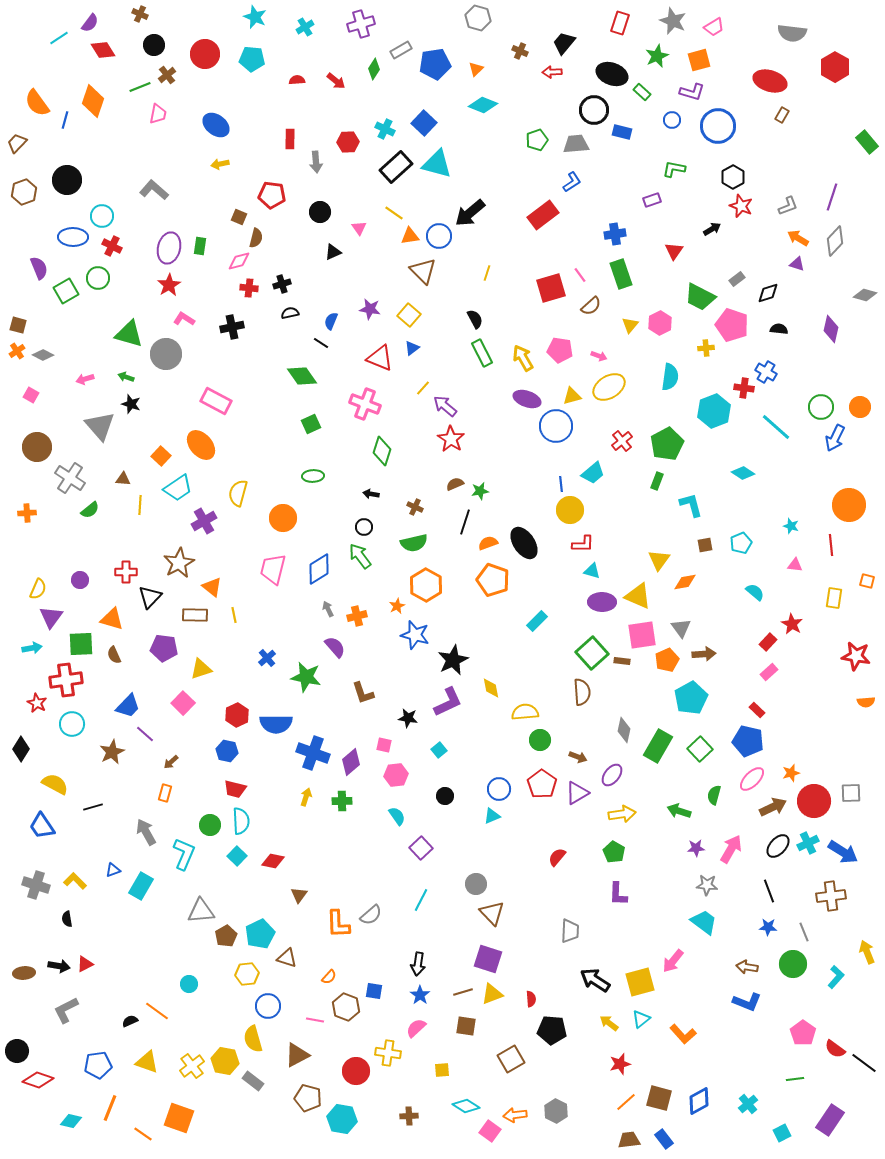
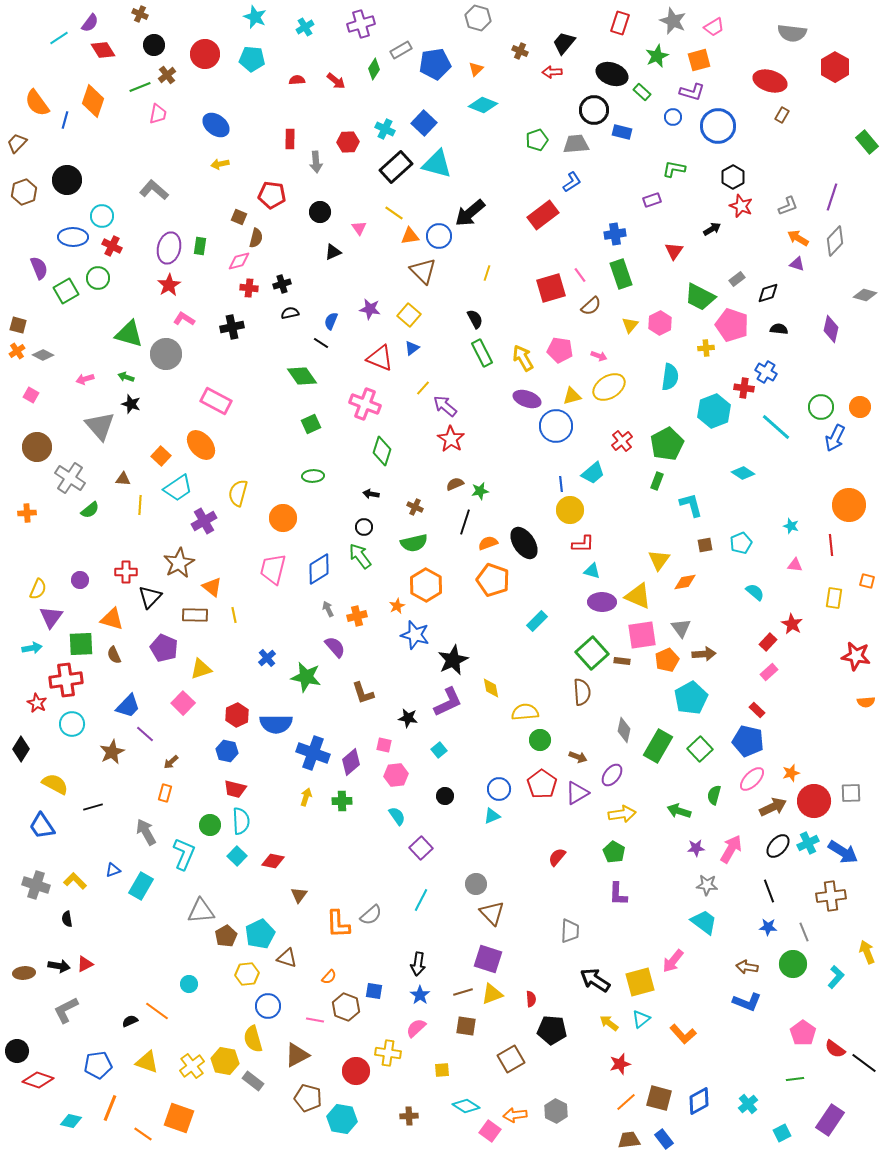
blue circle at (672, 120): moved 1 px right, 3 px up
purple pentagon at (164, 648): rotated 16 degrees clockwise
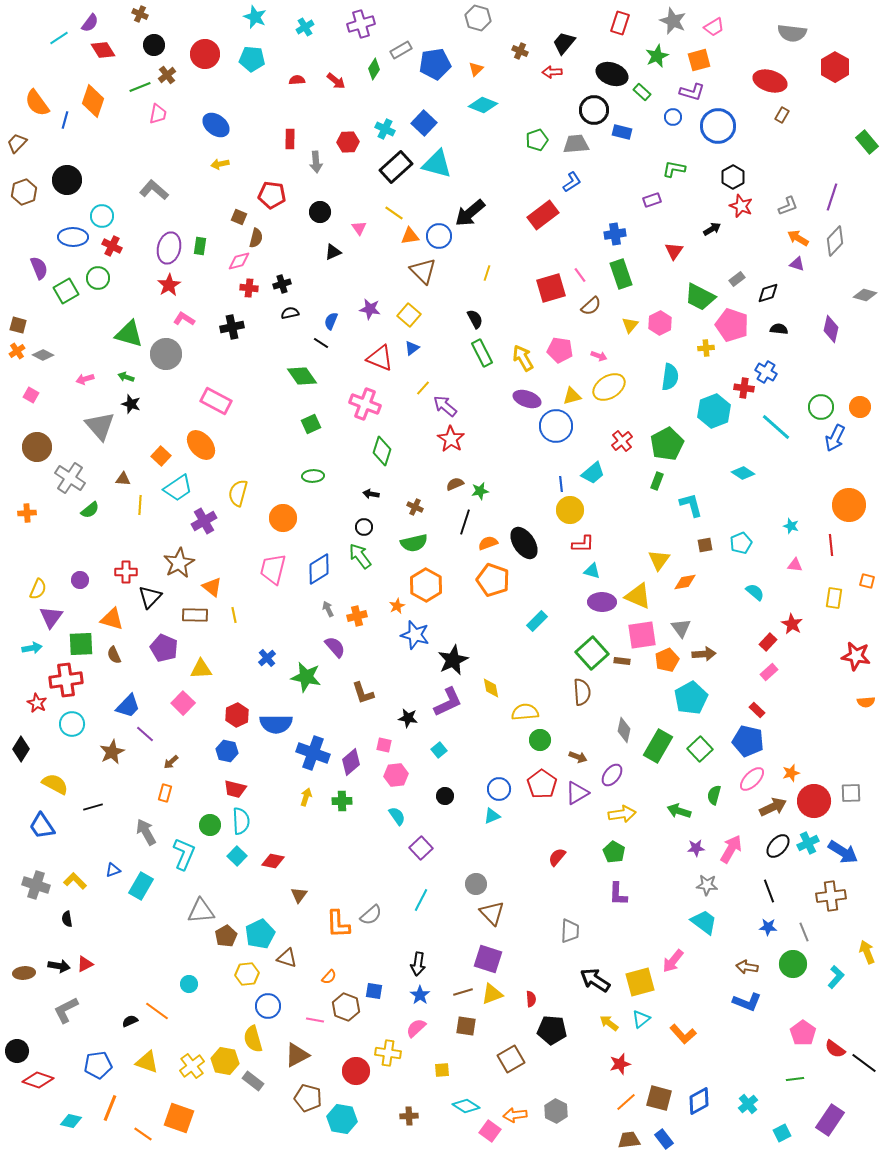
yellow triangle at (201, 669): rotated 15 degrees clockwise
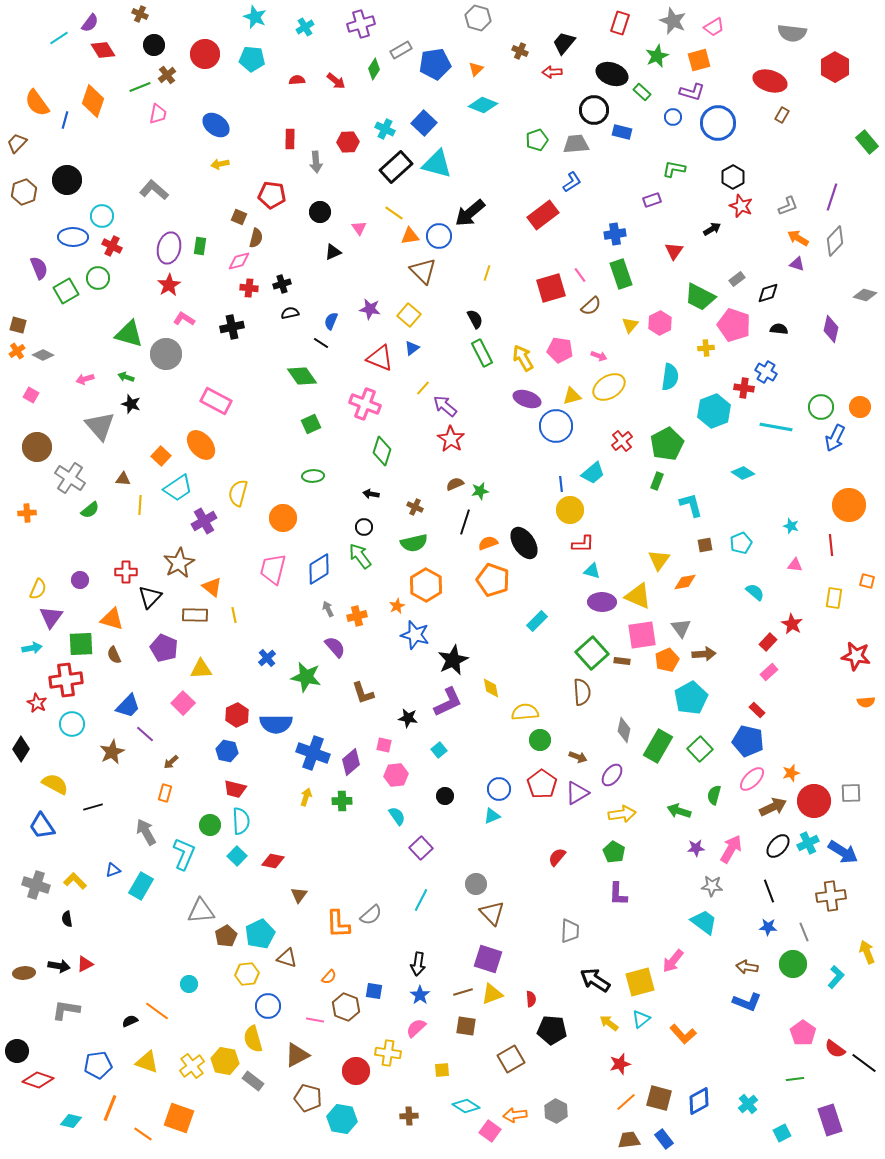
blue circle at (718, 126): moved 3 px up
pink pentagon at (732, 325): moved 2 px right
cyan line at (776, 427): rotated 32 degrees counterclockwise
gray star at (707, 885): moved 5 px right, 1 px down
gray L-shape at (66, 1010): rotated 36 degrees clockwise
purple rectangle at (830, 1120): rotated 52 degrees counterclockwise
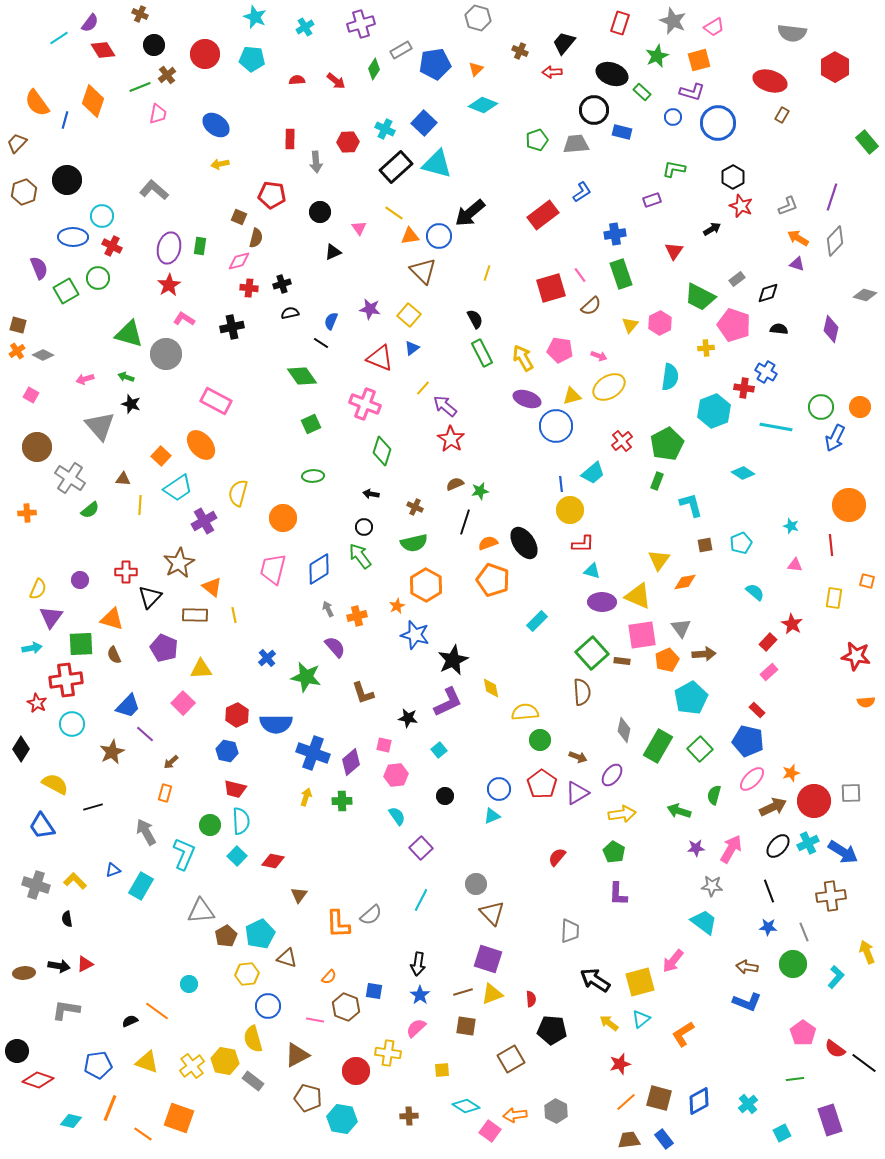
blue L-shape at (572, 182): moved 10 px right, 10 px down
orange L-shape at (683, 1034): rotated 100 degrees clockwise
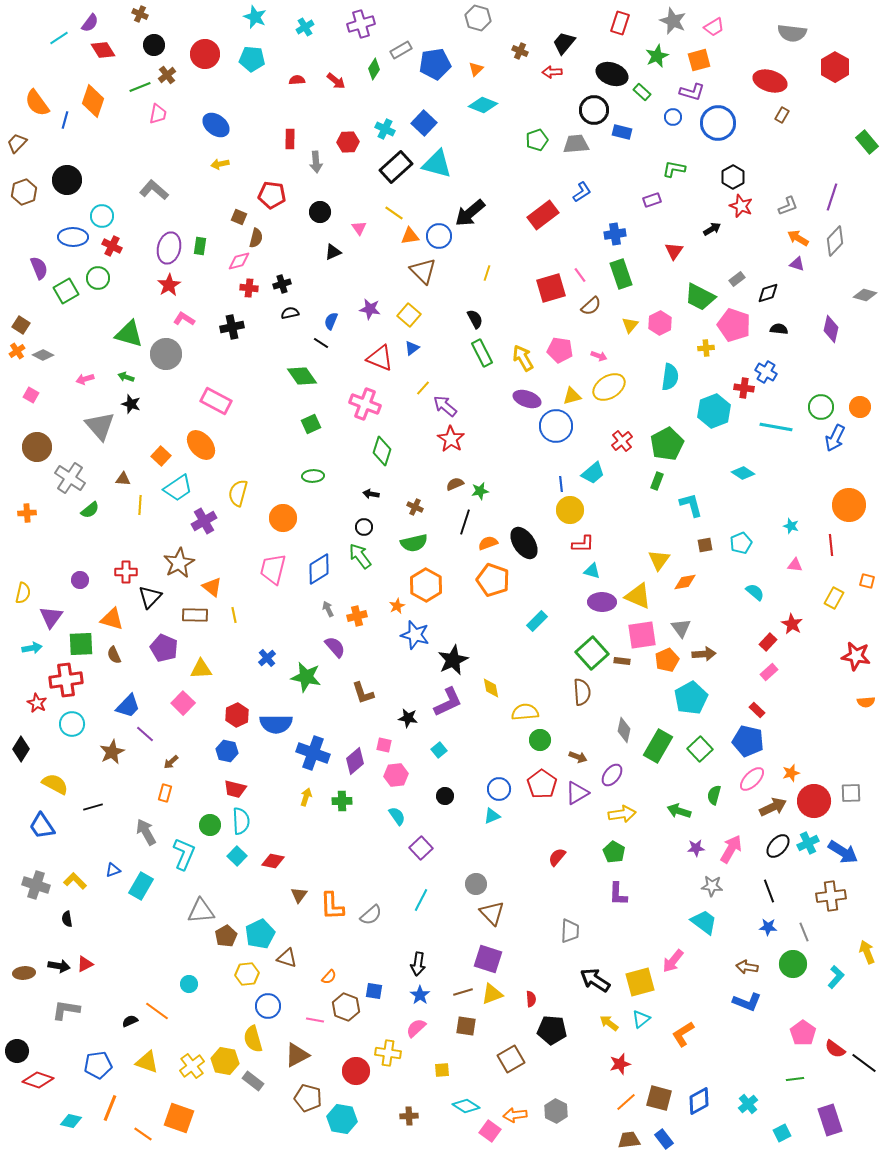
brown square at (18, 325): moved 3 px right; rotated 18 degrees clockwise
yellow semicircle at (38, 589): moved 15 px left, 4 px down; rotated 10 degrees counterclockwise
yellow rectangle at (834, 598): rotated 20 degrees clockwise
purple diamond at (351, 762): moved 4 px right, 1 px up
orange L-shape at (338, 924): moved 6 px left, 18 px up
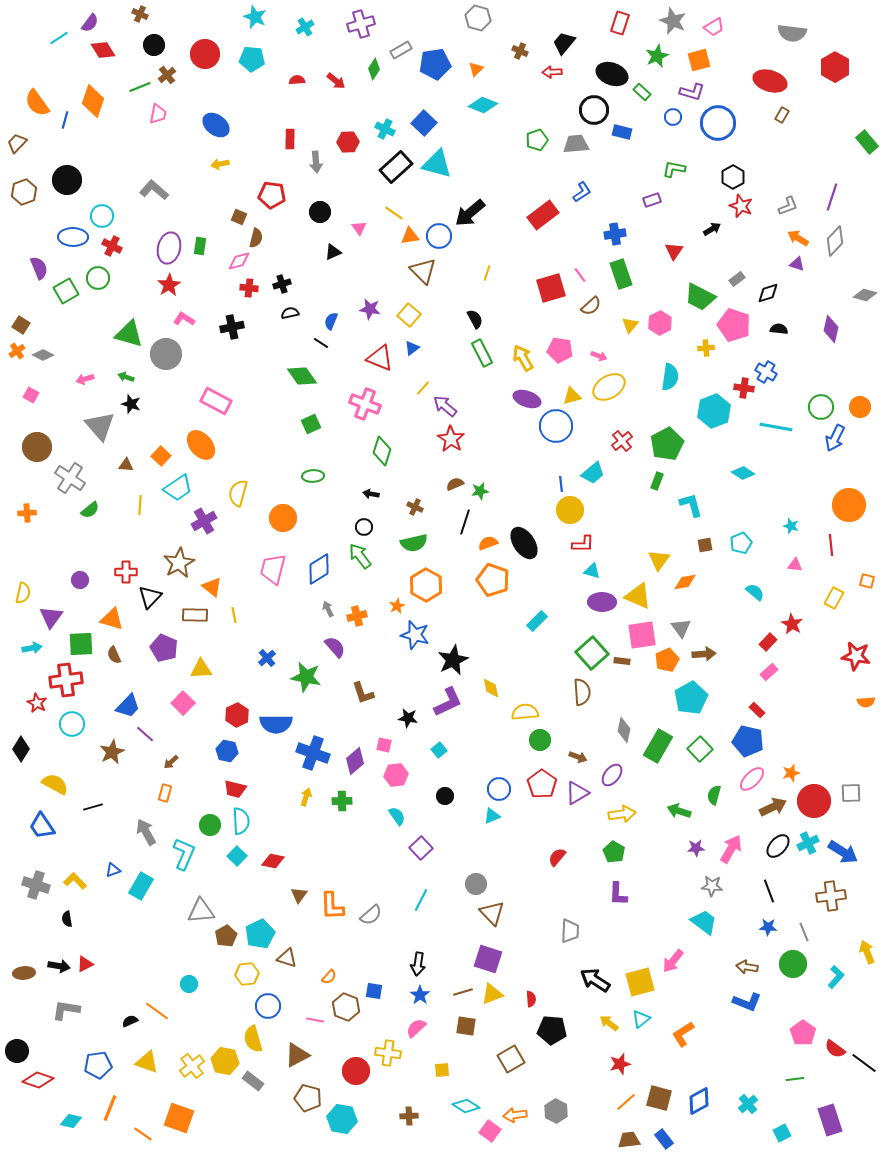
brown triangle at (123, 479): moved 3 px right, 14 px up
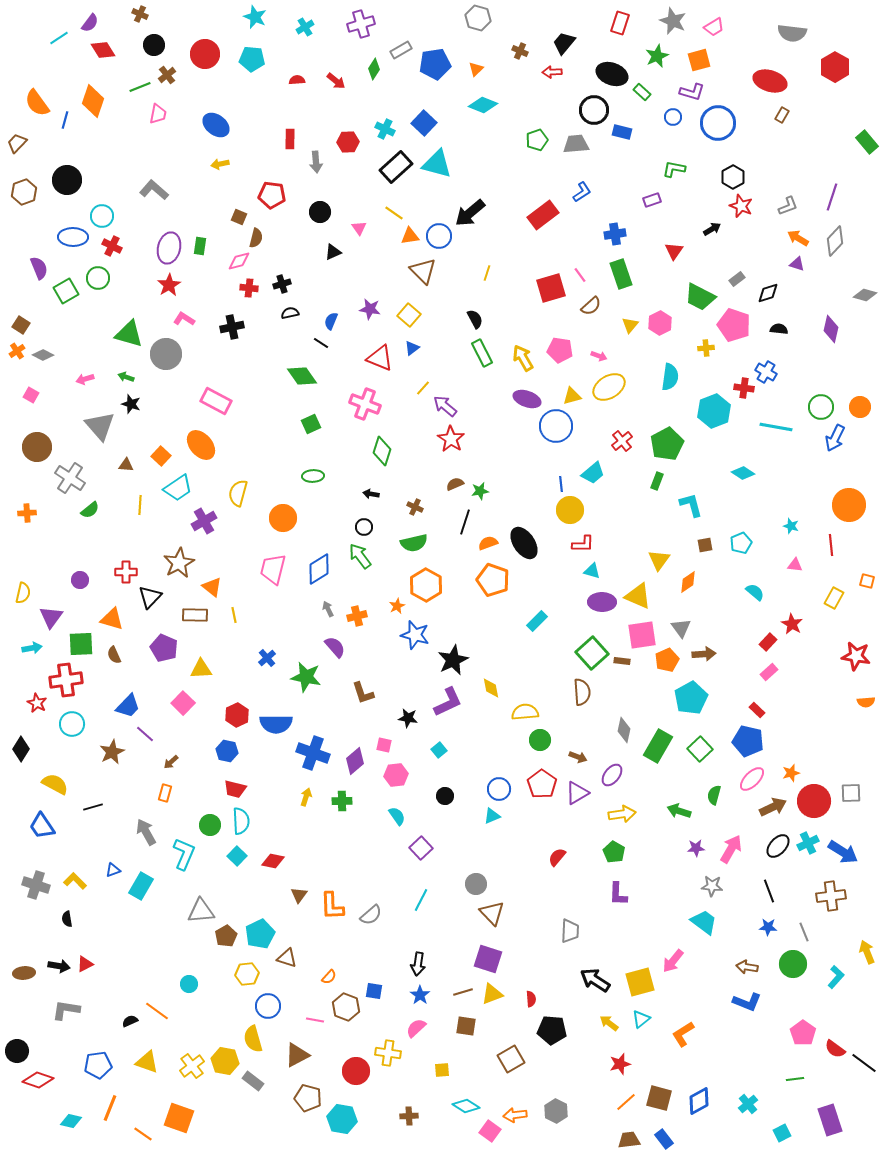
orange diamond at (685, 582): moved 3 px right; rotated 25 degrees counterclockwise
